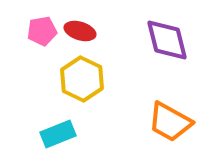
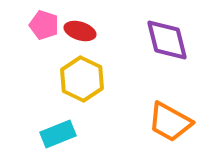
pink pentagon: moved 2 px right, 6 px up; rotated 28 degrees clockwise
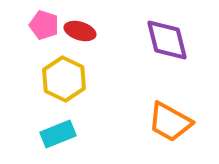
yellow hexagon: moved 18 px left
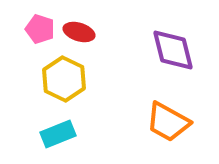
pink pentagon: moved 4 px left, 4 px down
red ellipse: moved 1 px left, 1 px down
purple diamond: moved 6 px right, 10 px down
orange trapezoid: moved 2 px left
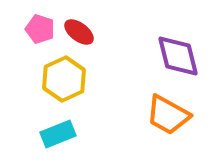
red ellipse: rotated 20 degrees clockwise
purple diamond: moved 5 px right, 6 px down
yellow hexagon: rotated 9 degrees clockwise
orange trapezoid: moved 7 px up
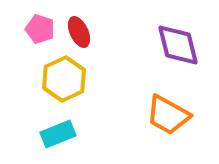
red ellipse: rotated 28 degrees clockwise
purple diamond: moved 11 px up
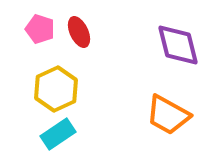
yellow hexagon: moved 8 px left, 10 px down
cyan rectangle: rotated 12 degrees counterclockwise
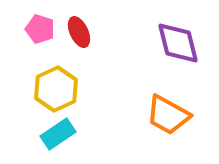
purple diamond: moved 2 px up
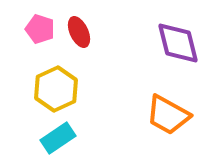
cyan rectangle: moved 4 px down
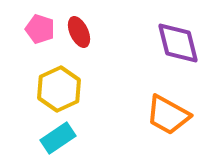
yellow hexagon: moved 3 px right
